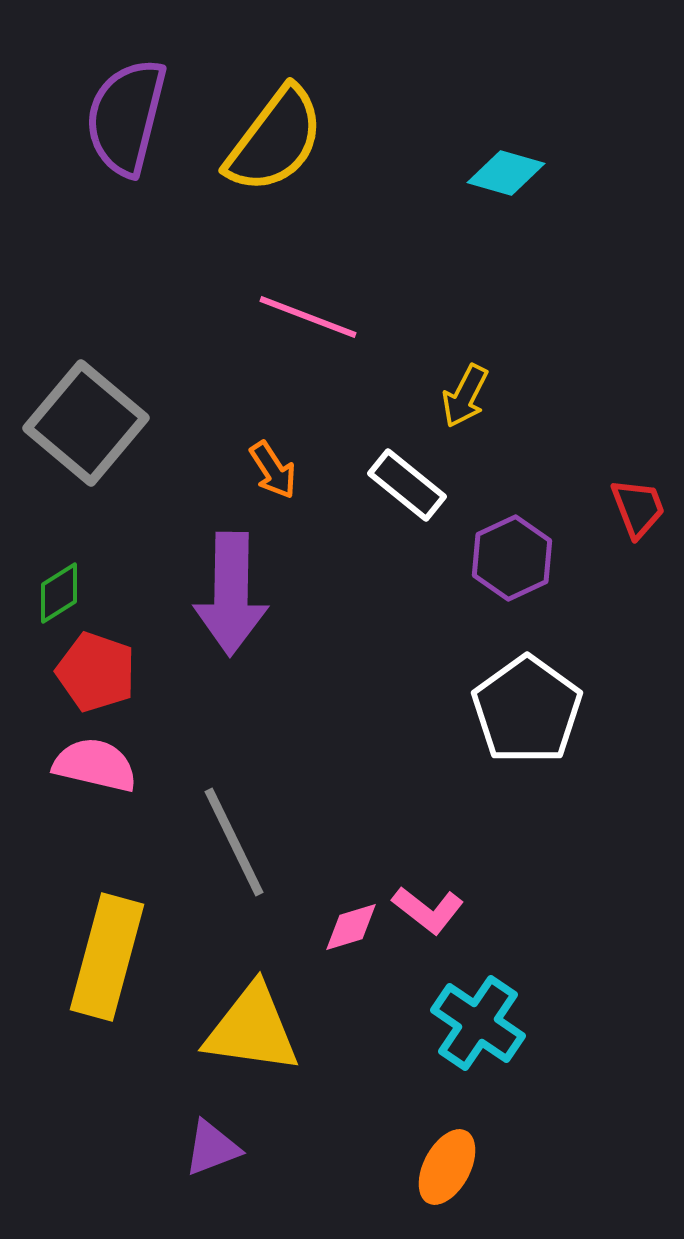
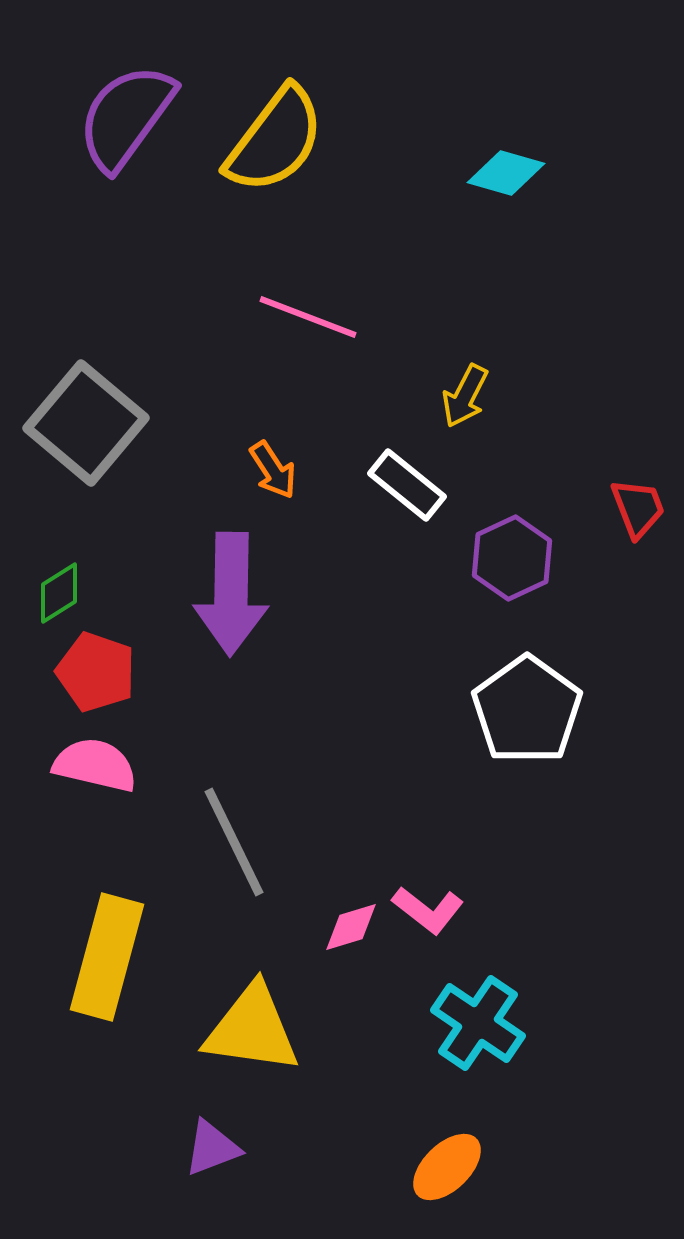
purple semicircle: rotated 22 degrees clockwise
orange ellipse: rotated 18 degrees clockwise
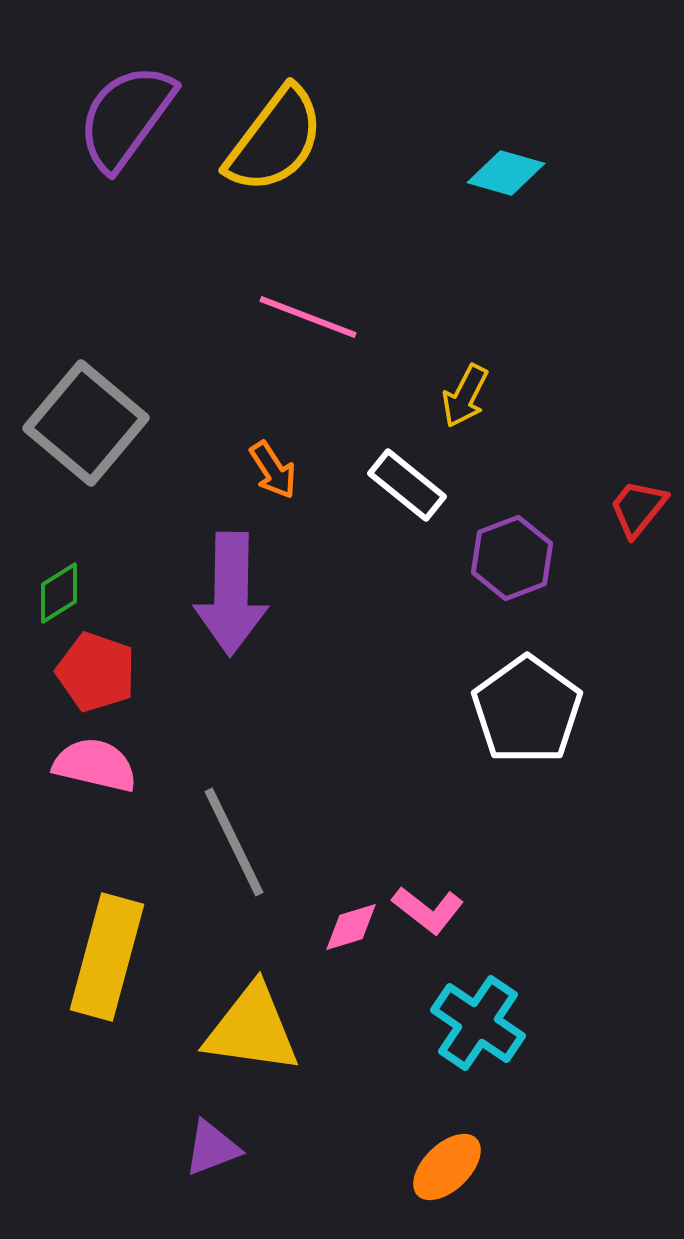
red trapezoid: rotated 120 degrees counterclockwise
purple hexagon: rotated 4 degrees clockwise
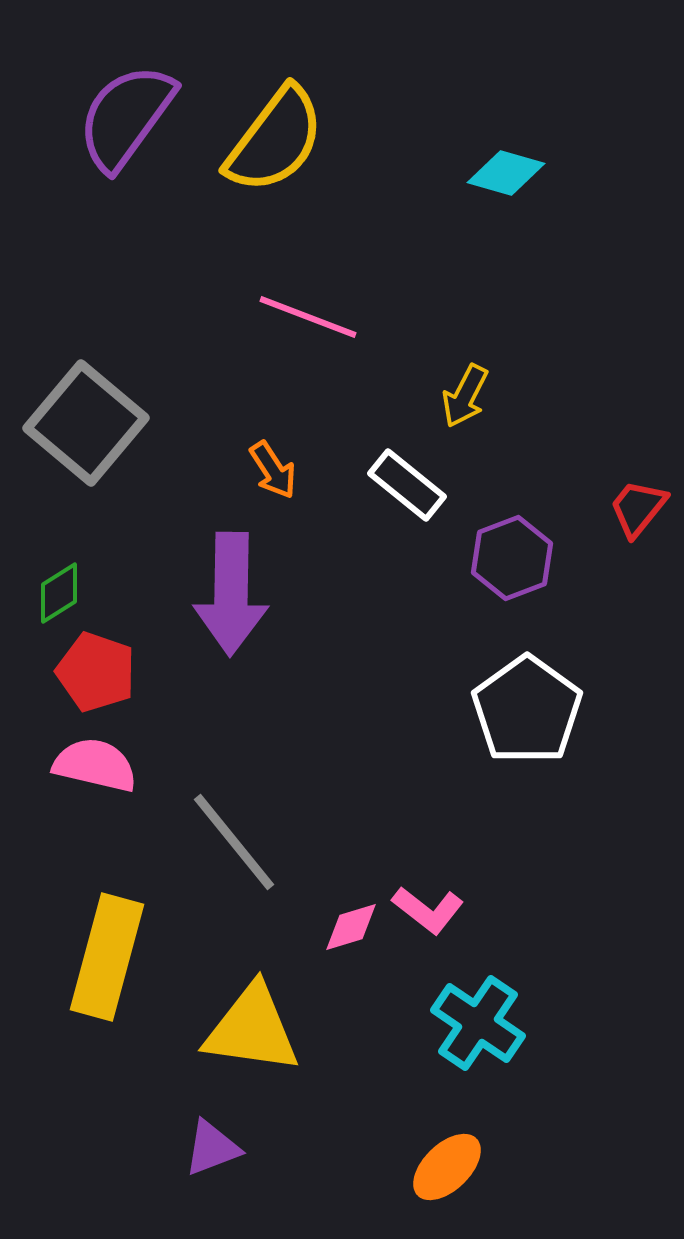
gray line: rotated 13 degrees counterclockwise
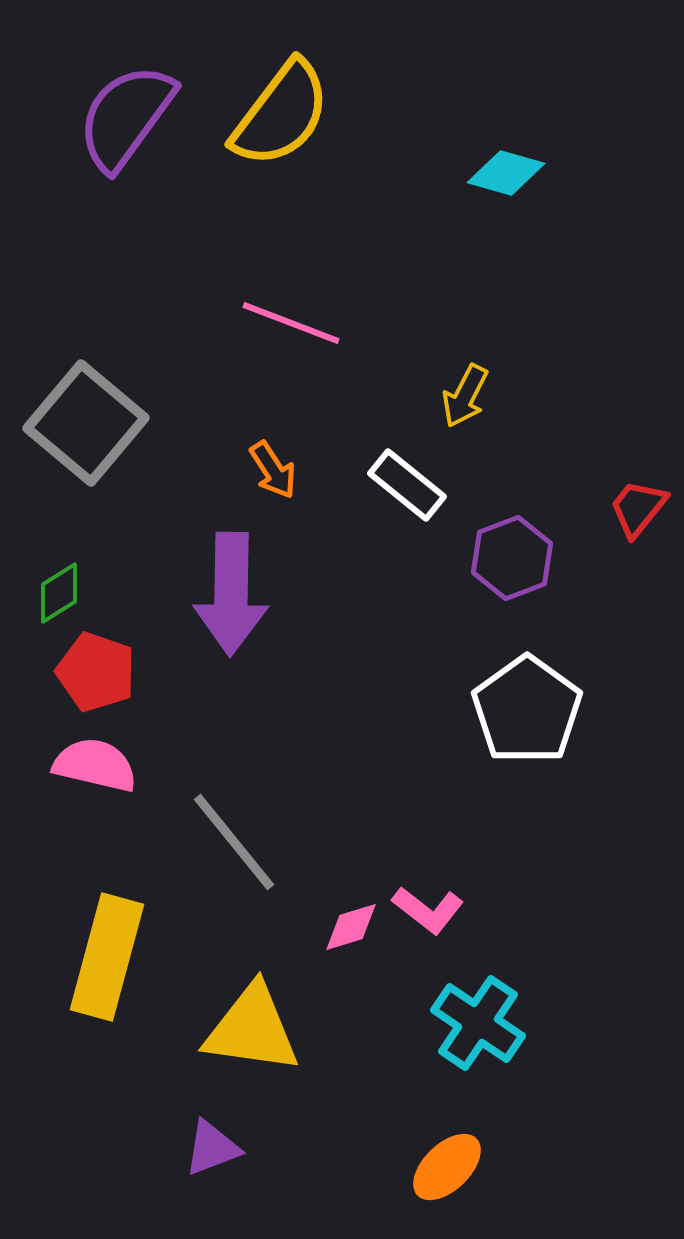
yellow semicircle: moved 6 px right, 26 px up
pink line: moved 17 px left, 6 px down
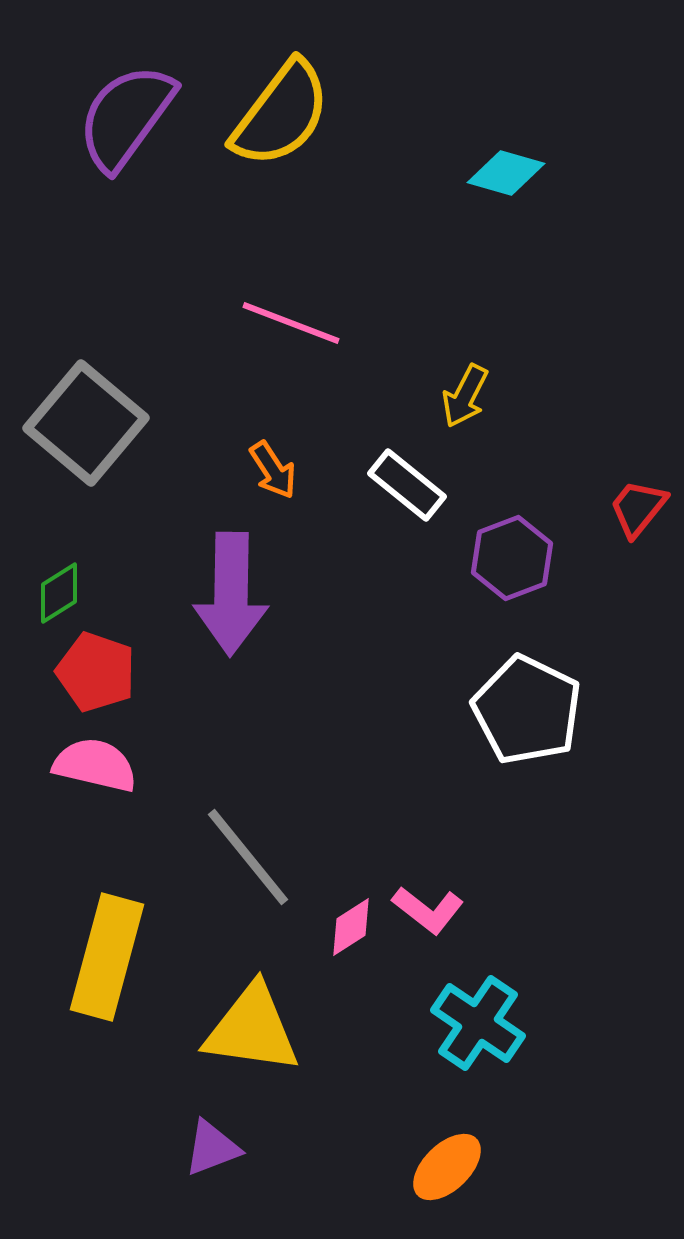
white pentagon: rotated 10 degrees counterclockwise
gray line: moved 14 px right, 15 px down
pink diamond: rotated 16 degrees counterclockwise
